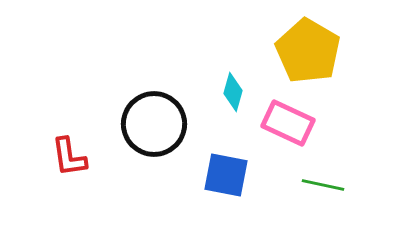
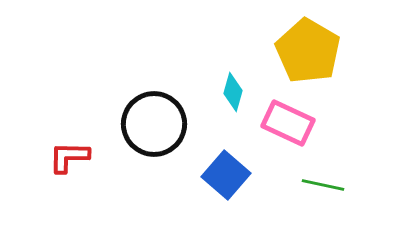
red L-shape: rotated 99 degrees clockwise
blue square: rotated 30 degrees clockwise
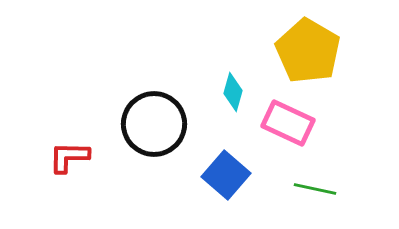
green line: moved 8 px left, 4 px down
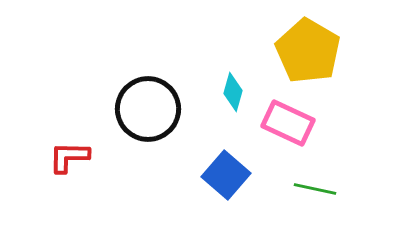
black circle: moved 6 px left, 15 px up
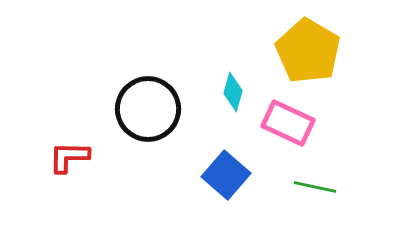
green line: moved 2 px up
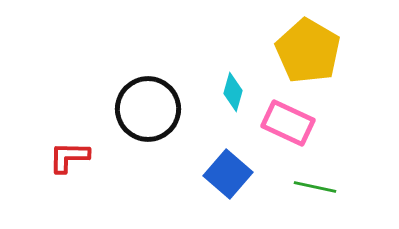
blue square: moved 2 px right, 1 px up
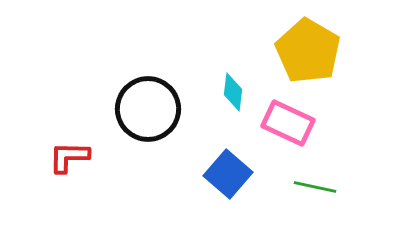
cyan diamond: rotated 9 degrees counterclockwise
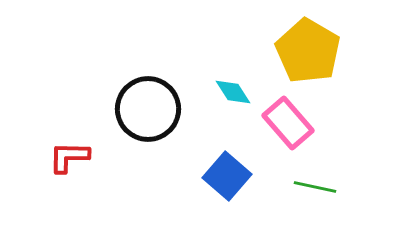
cyan diamond: rotated 39 degrees counterclockwise
pink rectangle: rotated 24 degrees clockwise
blue square: moved 1 px left, 2 px down
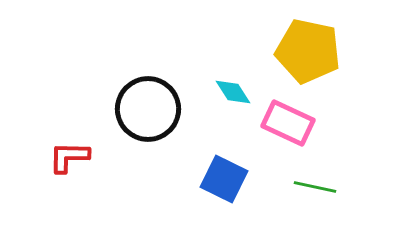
yellow pentagon: rotated 18 degrees counterclockwise
pink rectangle: rotated 24 degrees counterclockwise
blue square: moved 3 px left, 3 px down; rotated 15 degrees counterclockwise
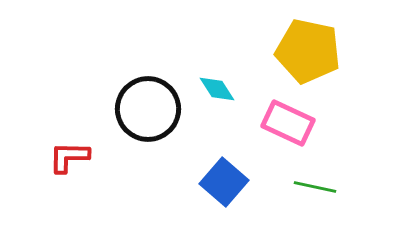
cyan diamond: moved 16 px left, 3 px up
blue square: moved 3 px down; rotated 15 degrees clockwise
